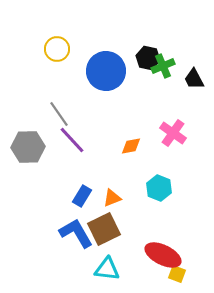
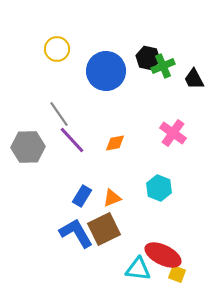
orange diamond: moved 16 px left, 3 px up
cyan triangle: moved 31 px right
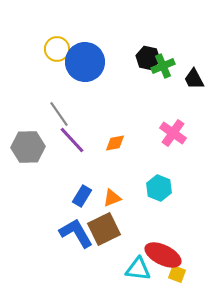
blue circle: moved 21 px left, 9 px up
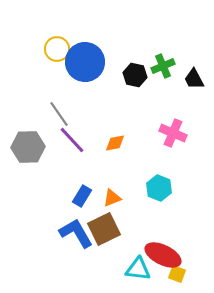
black hexagon: moved 13 px left, 17 px down
pink cross: rotated 12 degrees counterclockwise
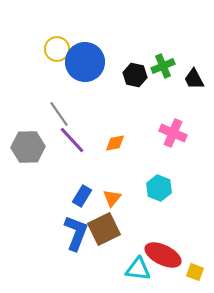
orange triangle: rotated 30 degrees counterclockwise
blue L-shape: rotated 51 degrees clockwise
yellow square: moved 18 px right, 2 px up
